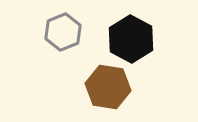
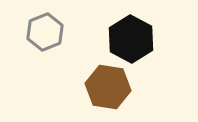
gray hexagon: moved 18 px left
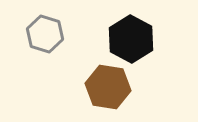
gray hexagon: moved 2 px down; rotated 21 degrees counterclockwise
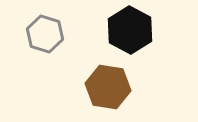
black hexagon: moved 1 px left, 9 px up
